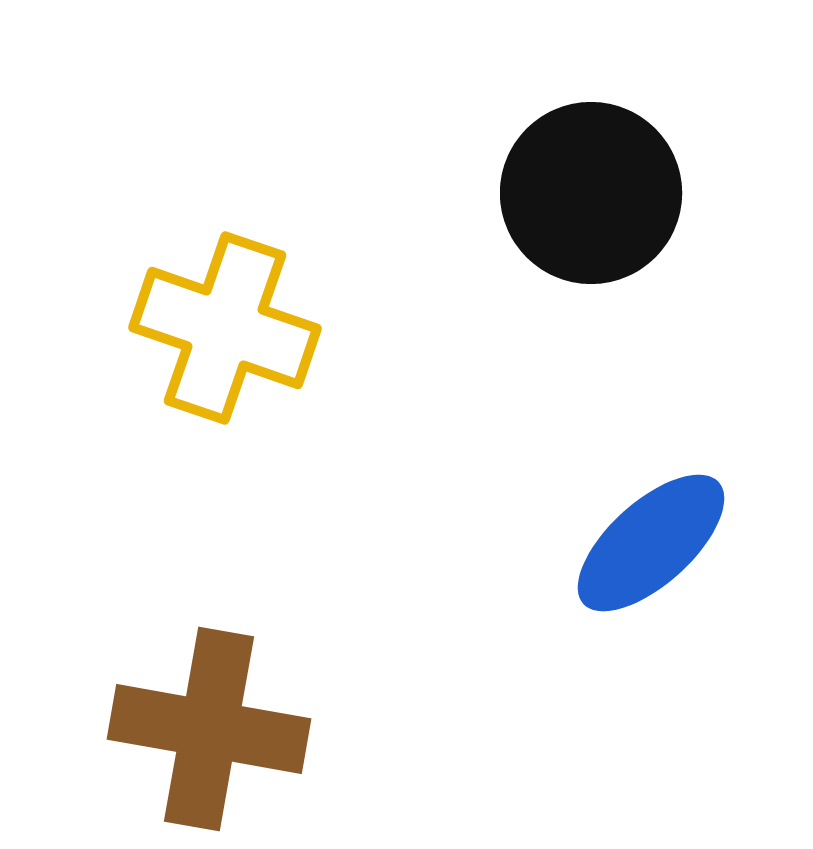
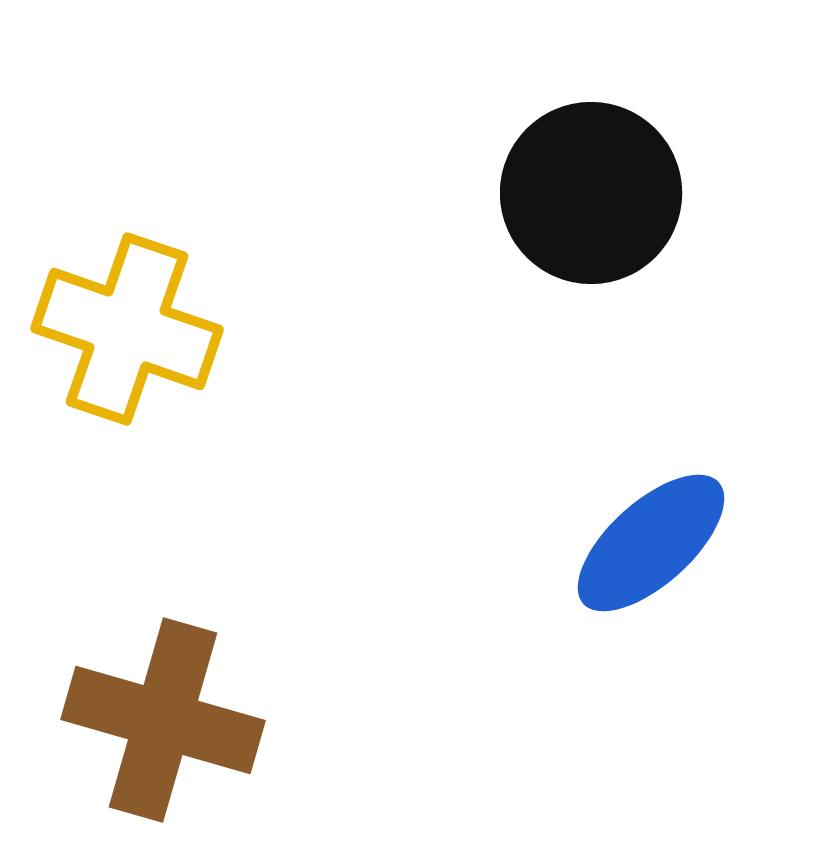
yellow cross: moved 98 px left, 1 px down
brown cross: moved 46 px left, 9 px up; rotated 6 degrees clockwise
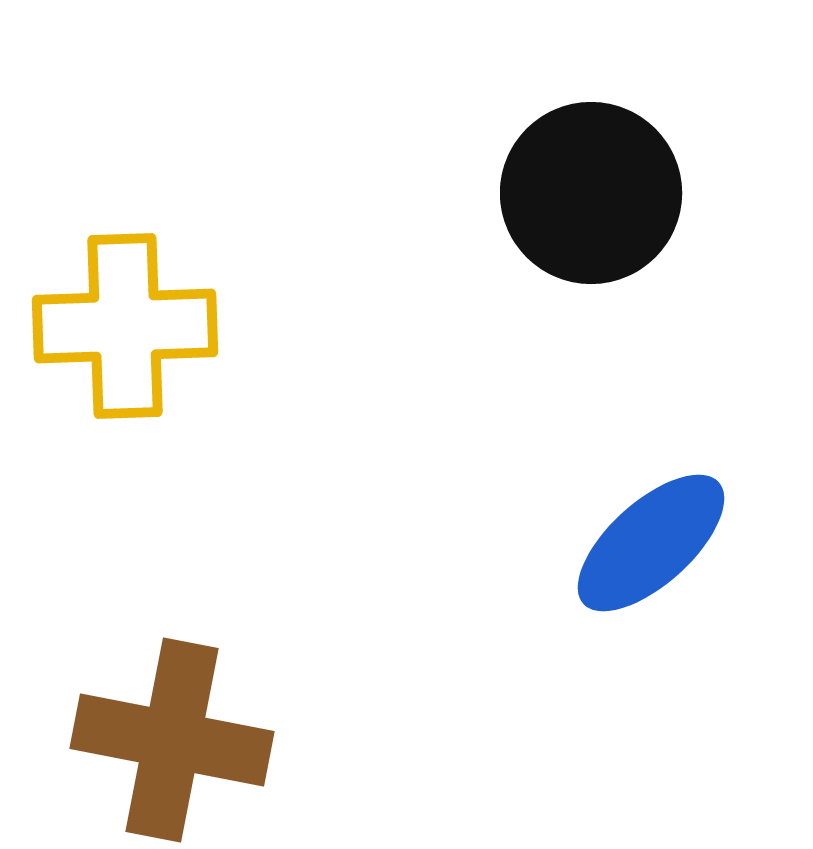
yellow cross: moved 2 px left, 3 px up; rotated 21 degrees counterclockwise
brown cross: moved 9 px right, 20 px down; rotated 5 degrees counterclockwise
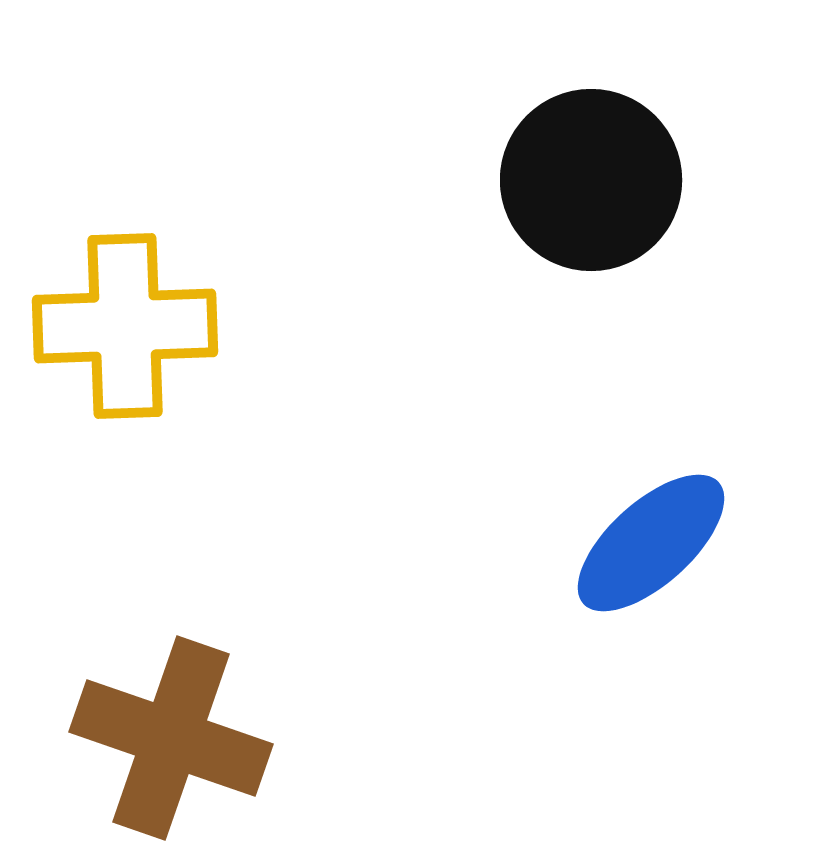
black circle: moved 13 px up
brown cross: moved 1 px left, 2 px up; rotated 8 degrees clockwise
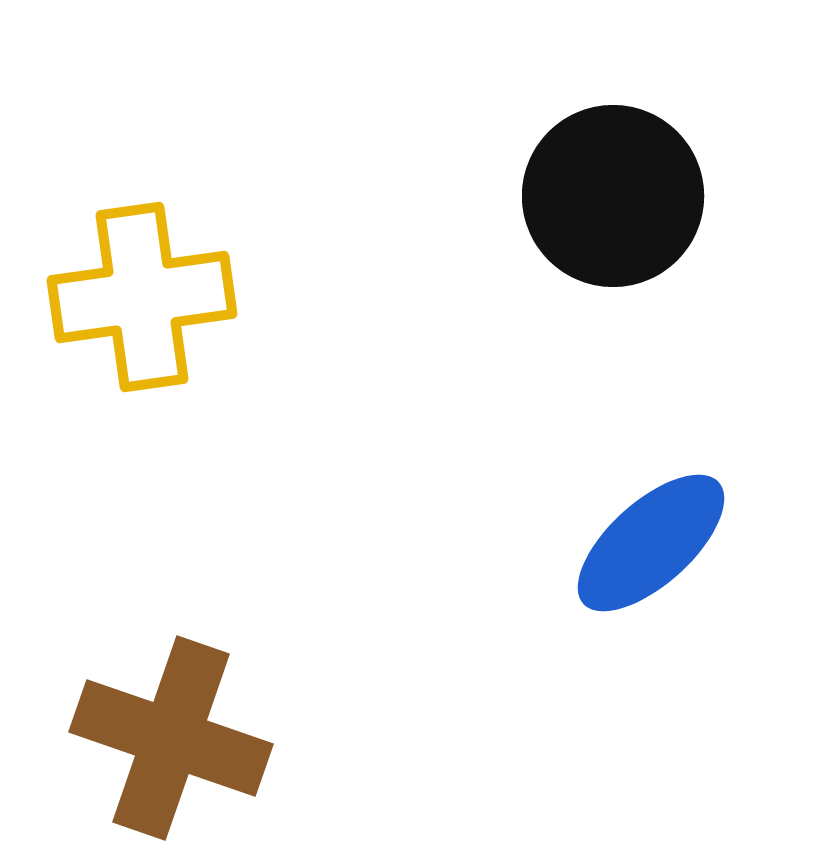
black circle: moved 22 px right, 16 px down
yellow cross: moved 17 px right, 29 px up; rotated 6 degrees counterclockwise
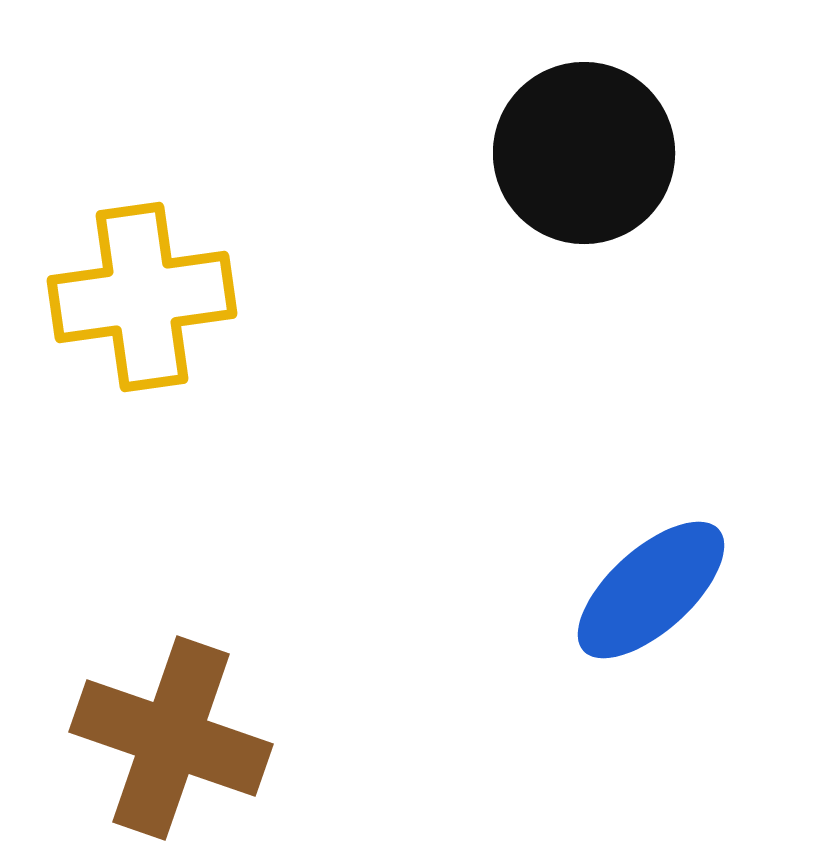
black circle: moved 29 px left, 43 px up
blue ellipse: moved 47 px down
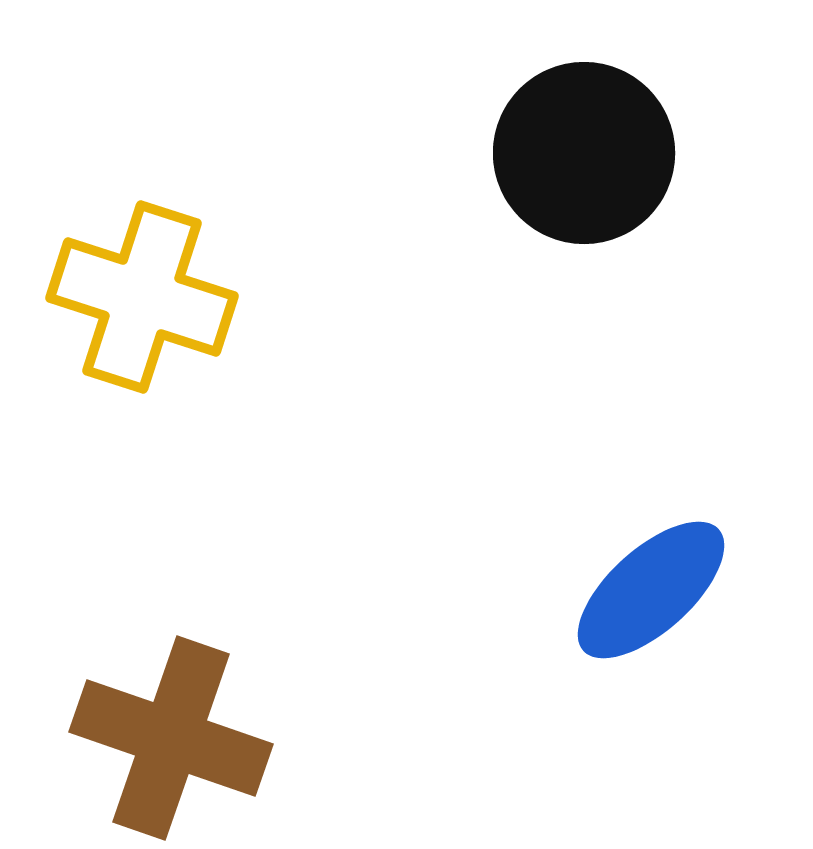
yellow cross: rotated 26 degrees clockwise
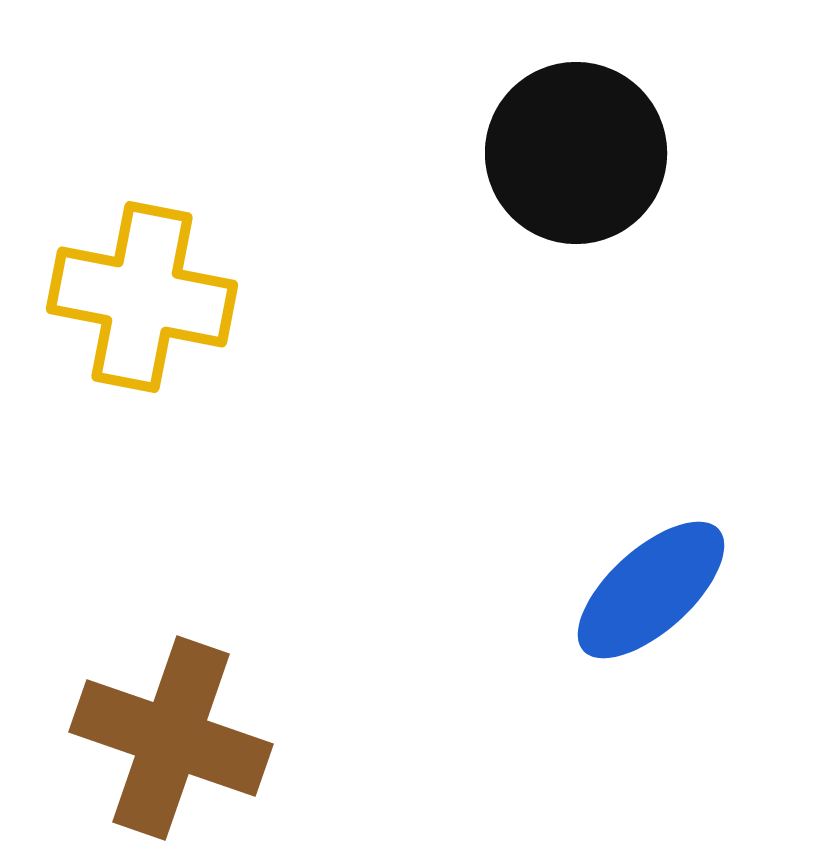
black circle: moved 8 px left
yellow cross: rotated 7 degrees counterclockwise
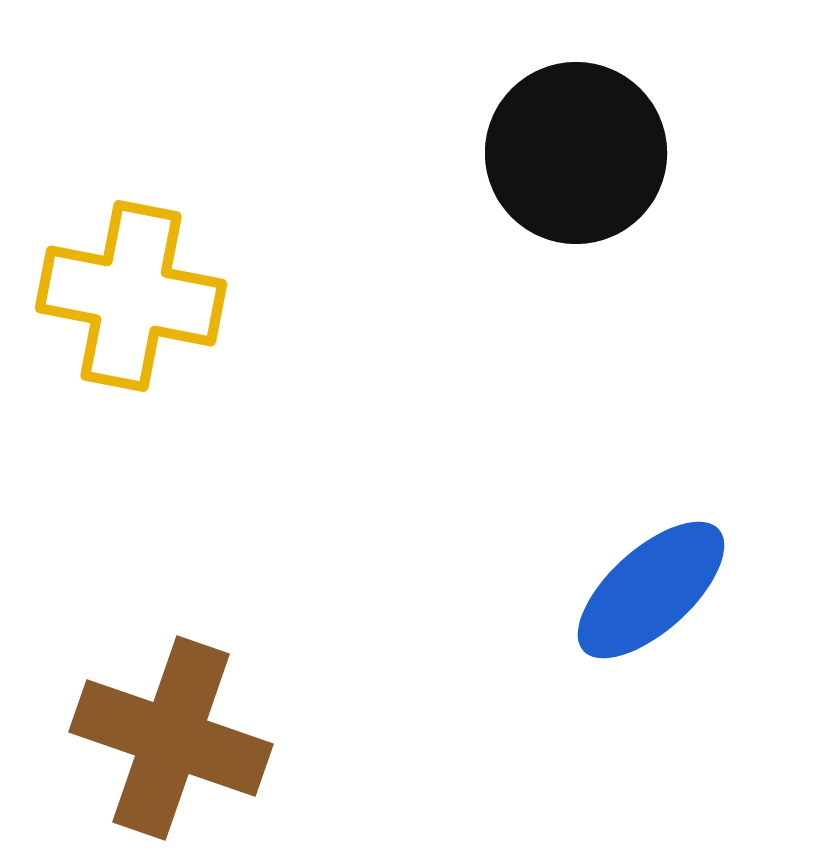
yellow cross: moved 11 px left, 1 px up
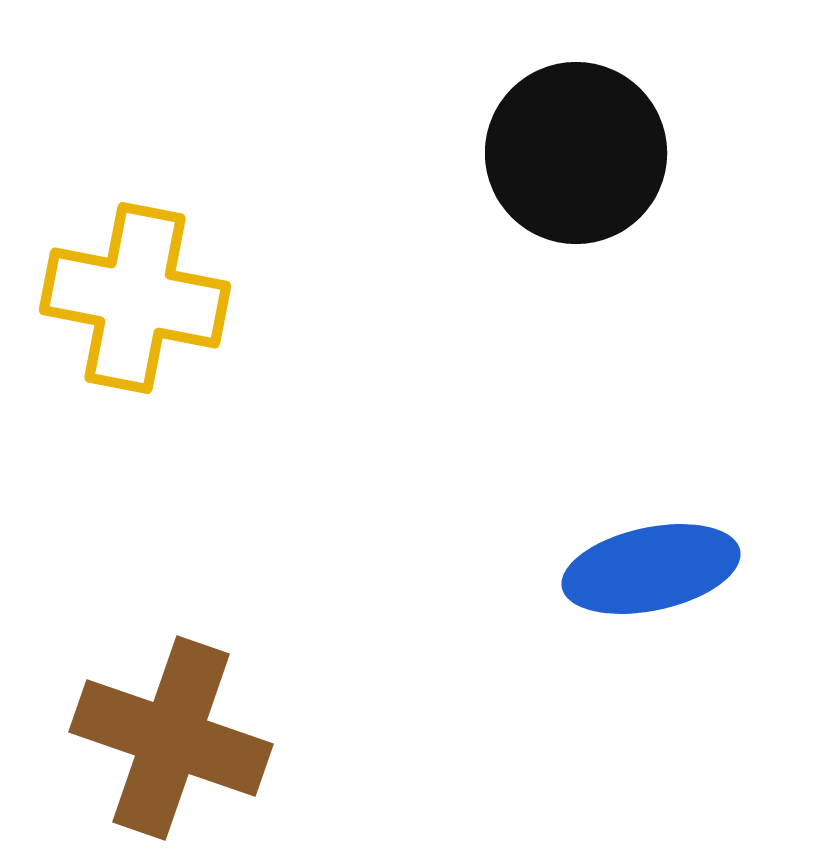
yellow cross: moved 4 px right, 2 px down
blue ellipse: moved 21 px up; rotated 30 degrees clockwise
